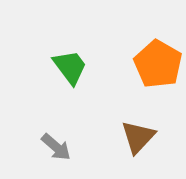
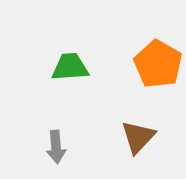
green trapezoid: rotated 57 degrees counterclockwise
gray arrow: rotated 44 degrees clockwise
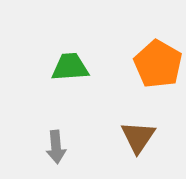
brown triangle: rotated 9 degrees counterclockwise
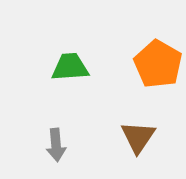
gray arrow: moved 2 px up
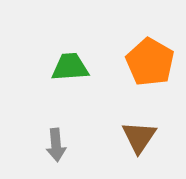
orange pentagon: moved 8 px left, 2 px up
brown triangle: moved 1 px right
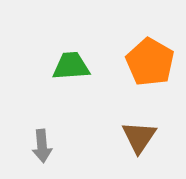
green trapezoid: moved 1 px right, 1 px up
gray arrow: moved 14 px left, 1 px down
